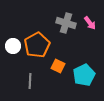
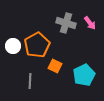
orange square: moved 3 px left
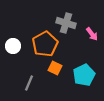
pink arrow: moved 2 px right, 11 px down
orange pentagon: moved 8 px right, 1 px up
orange square: moved 2 px down
gray line: moved 1 px left, 2 px down; rotated 21 degrees clockwise
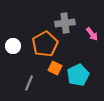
gray cross: moved 1 px left; rotated 24 degrees counterclockwise
cyan pentagon: moved 6 px left
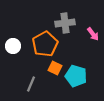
pink arrow: moved 1 px right
cyan pentagon: moved 2 px left, 1 px down; rotated 30 degrees counterclockwise
gray line: moved 2 px right, 1 px down
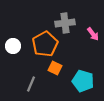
cyan pentagon: moved 7 px right, 5 px down
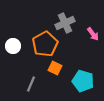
gray cross: rotated 18 degrees counterclockwise
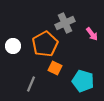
pink arrow: moved 1 px left
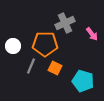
orange pentagon: rotated 30 degrees clockwise
gray line: moved 18 px up
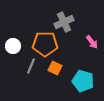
gray cross: moved 1 px left, 1 px up
pink arrow: moved 8 px down
